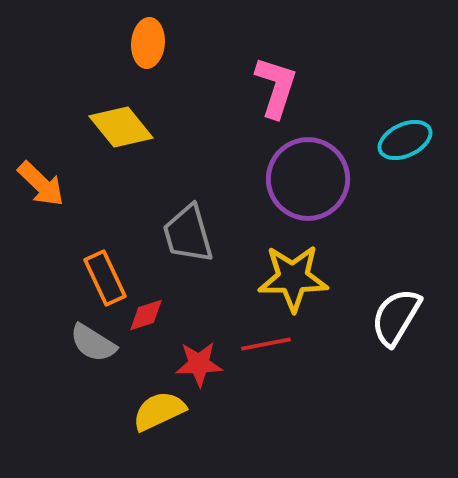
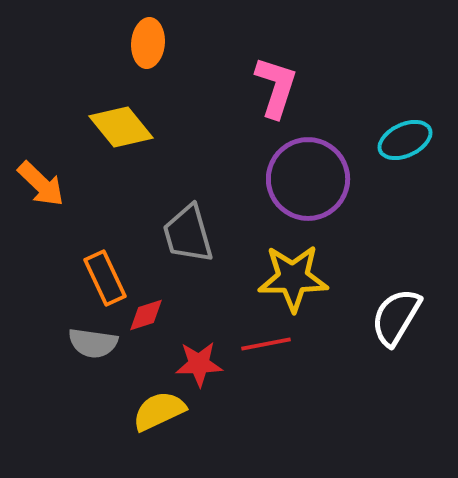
gray semicircle: rotated 24 degrees counterclockwise
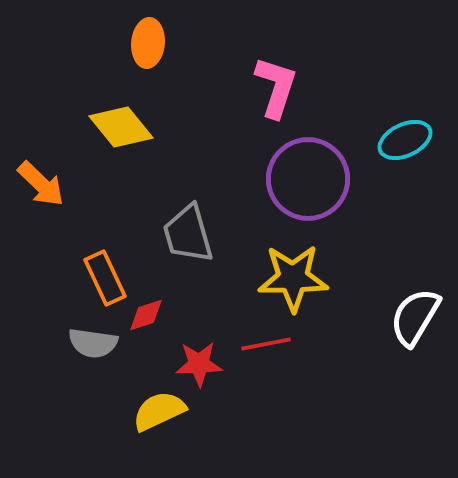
white semicircle: moved 19 px right
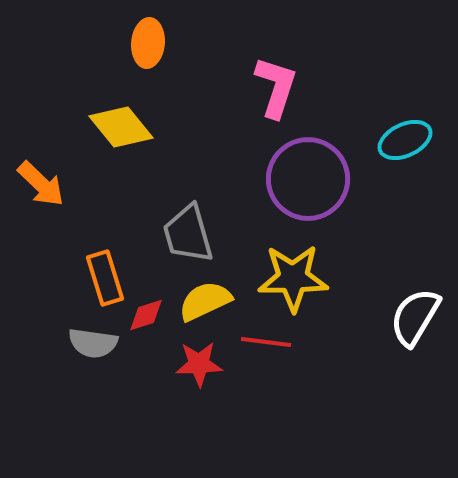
orange rectangle: rotated 8 degrees clockwise
red line: moved 2 px up; rotated 18 degrees clockwise
yellow semicircle: moved 46 px right, 110 px up
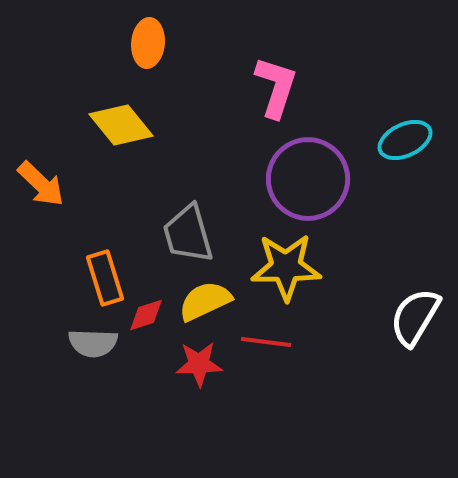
yellow diamond: moved 2 px up
yellow star: moved 7 px left, 11 px up
gray semicircle: rotated 6 degrees counterclockwise
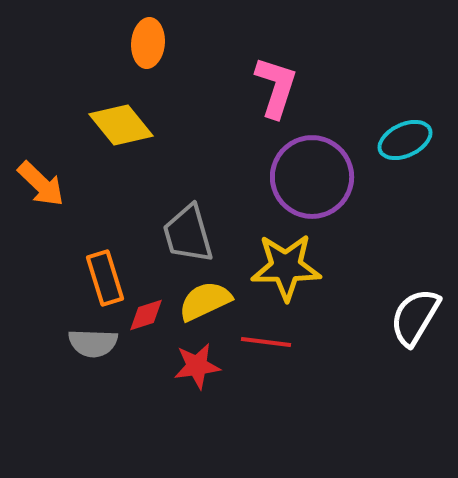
purple circle: moved 4 px right, 2 px up
red star: moved 2 px left, 2 px down; rotated 6 degrees counterclockwise
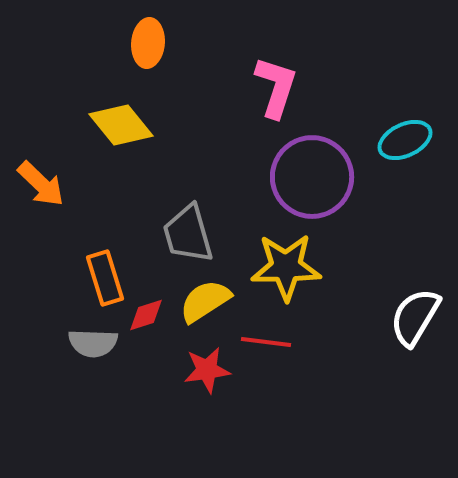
yellow semicircle: rotated 8 degrees counterclockwise
red star: moved 10 px right, 4 px down
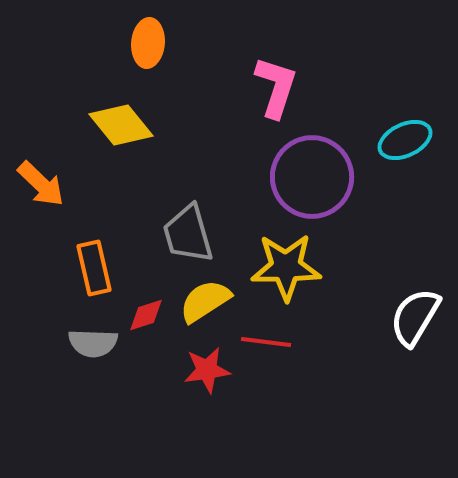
orange rectangle: moved 11 px left, 10 px up; rotated 4 degrees clockwise
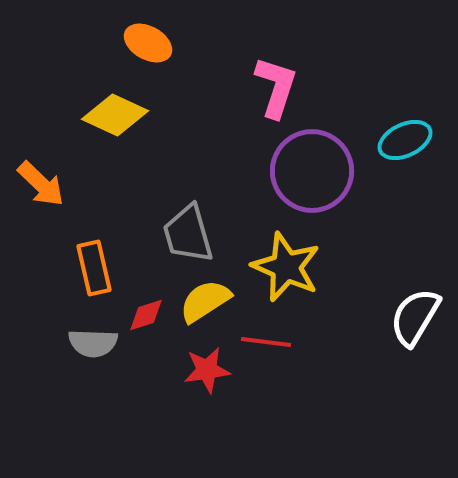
orange ellipse: rotated 66 degrees counterclockwise
yellow diamond: moved 6 px left, 10 px up; rotated 26 degrees counterclockwise
purple circle: moved 6 px up
yellow star: rotated 24 degrees clockwise
